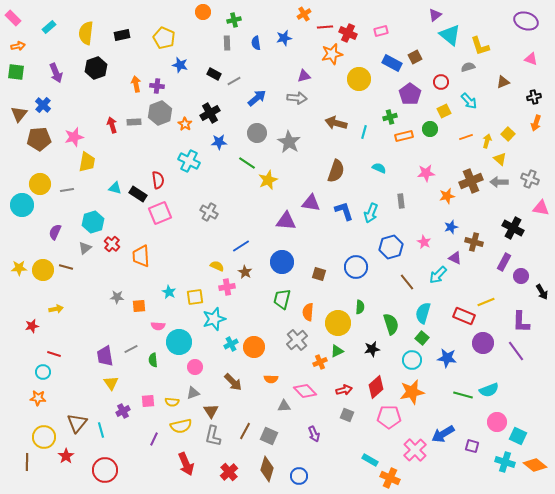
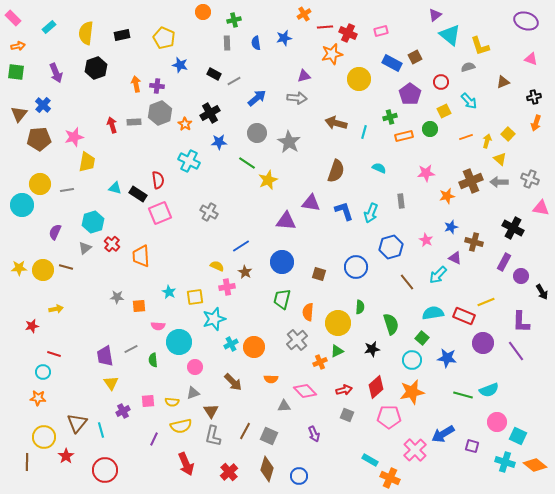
pink star at (424, 242): moved 2 px right, 2 px up
cyan semicircle at (423, 313): moved 10 px right; rotated 65 degrees clockwise
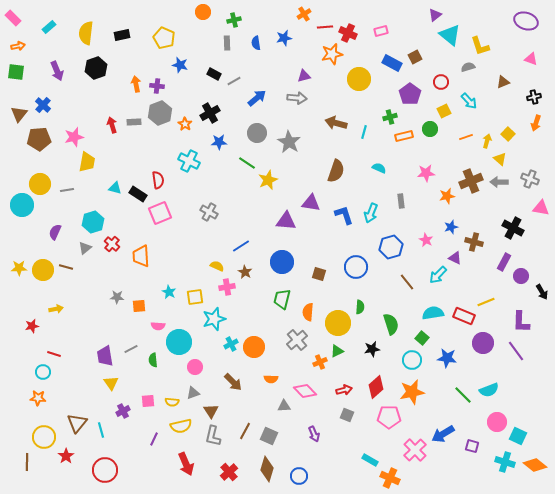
purple arrow at (56, 73): moved 1 px right, 2 px up
blue L-shape at (344, 211): moved 4 px down
green line at (463, 395): rotated 30 degrees clockwise
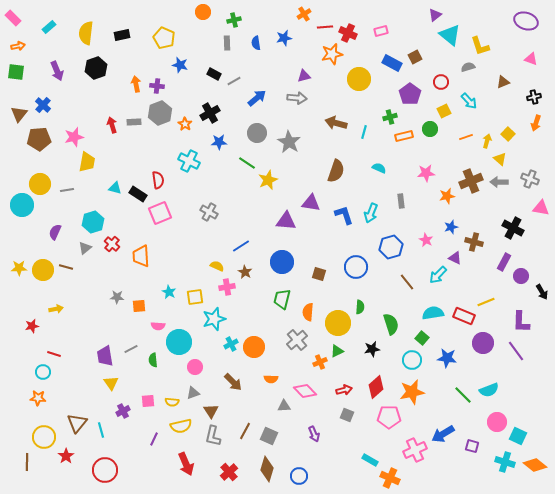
pink cross at (415, 450): rotated 20 degrees clockwise
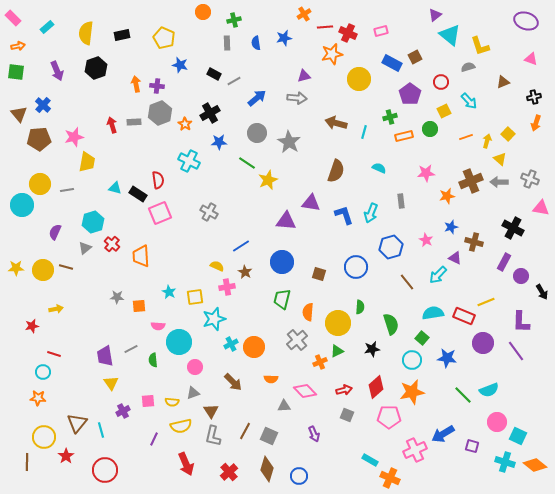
cyan rectangle at (49, 27): moved 2 px left
brown triangle at (19, 114): rotated 18 degrees counterclockwise
yellow star at (19, 268): moved 3 px left
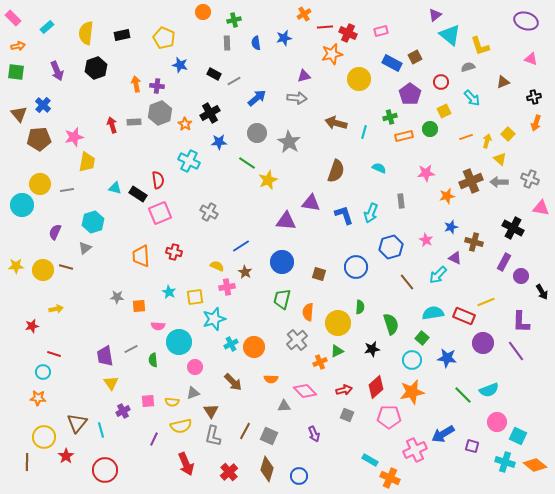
cyan arrow at (469, 101): moved 3 px right, 3 px up
red cross at (112, 244): moved 62 px right, 8 px down; rotated 28 degrees counterclockwise
yellow star at (16, 268): moved 2 px up
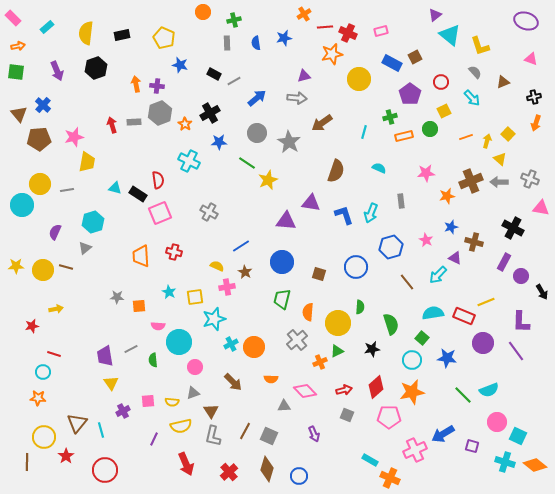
gray semicircle at (468, 67): moved 7 px right, 5 px down; rotated 64 degrees clockwise
brown arrow at (336, 123): moved 14 px left; rotated 50 degrees counterclockwise
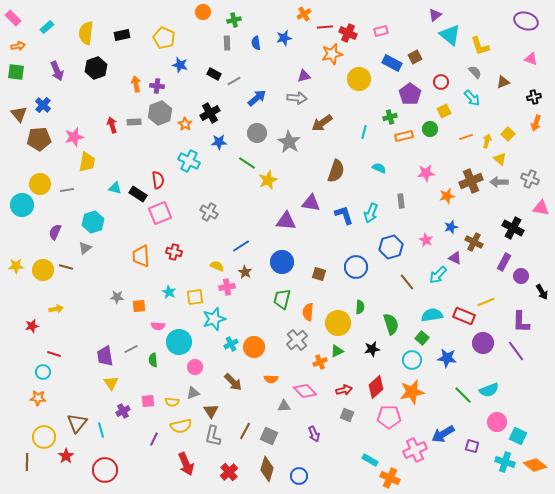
brown cross at (474, 242): rotated 12 degrees clockwise
cyan semicircle at (433, 313): moved 1 px left, 2 px down
